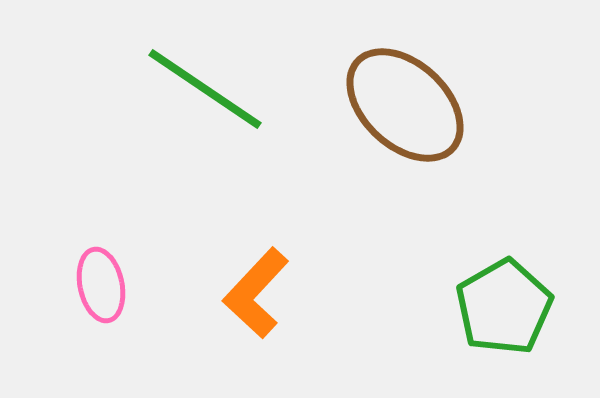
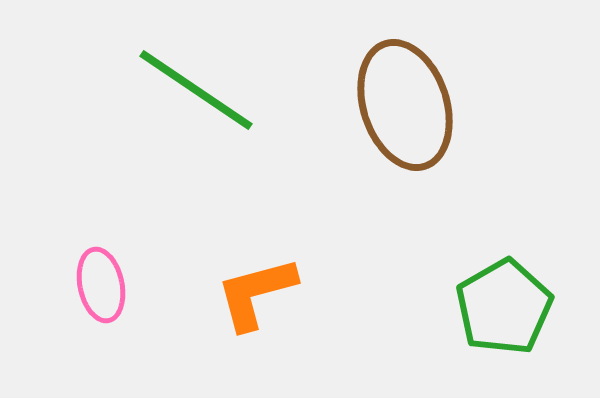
green line: moved 9 px left, 1 px down
brown ellipse: rotated 29 degrees clockwise
orange L-shape: rotated 32 degrees clockwise
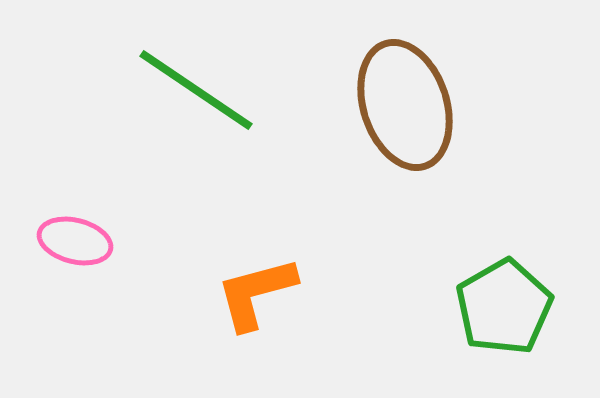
pink ellipse: moved 26 px left, 44 px up; rotated 64 degrees counterclockwise
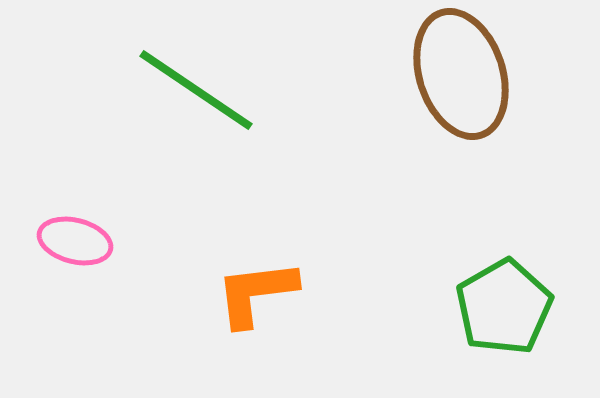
brown ellipse: moved 56 px right, 31 px up
orange L-shape: rotated 8 degrees clockwise
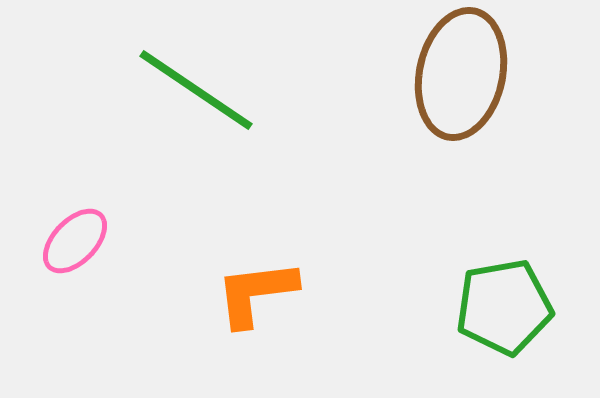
brown ellipse: rotated 30 degrees clockwise
pink ellipse: rotated 60 degrees counterclockwise
green pentagon: rotated 20 degrees clockwise
